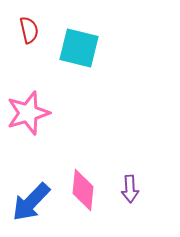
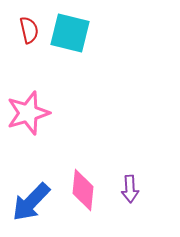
cyan square: moved 9 px left, 15 px up
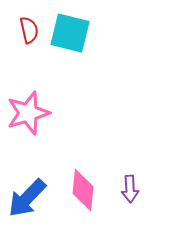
blue arrow: moved 4 px left, 4 px up
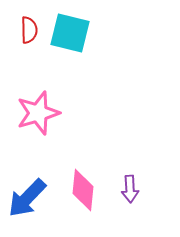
red semicircle: rotated 12 degrees clockwise
pink star: moved 10 px right
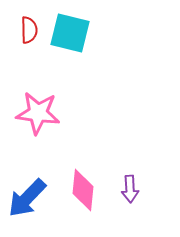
pink star: rotated 24 degrees clockwise
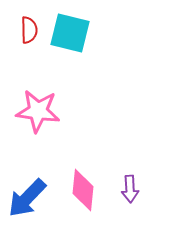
pink star: moved 2 px up
